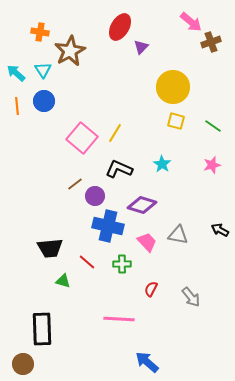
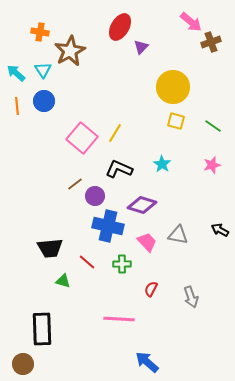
gray arrow: rotated 20 degrees clockwise
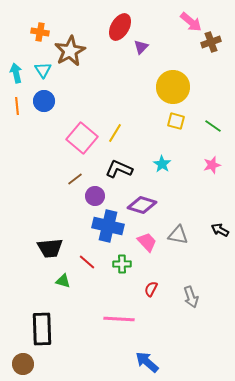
cyan arrow: rotated 36 degrees clockwise
brown line: moved 5 px up
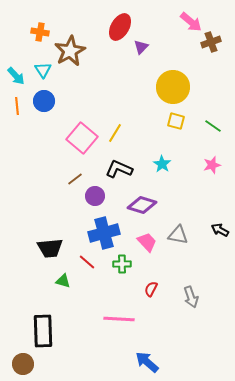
cyan arrow: moved 3 px down; rotated 150 degrees clockwise
blue cross: moved 4 px left, 7 px down; rotated 28 degrees counterclockwise
black rectangle: moved 1 px right, 2 px down
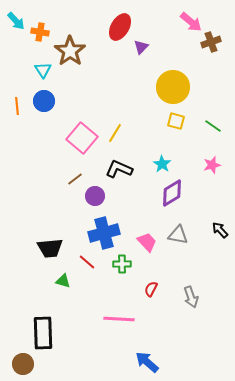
brown star: rotated 8 degrees counterclockwise
cyan arrow: moved 55 px up
purple diamond: moved 30 px right, 12 px up; rotated 48 degrees counterclockwise
black arrow: rotated 18 degrees clockwise
black rectangle: moved 2 px down
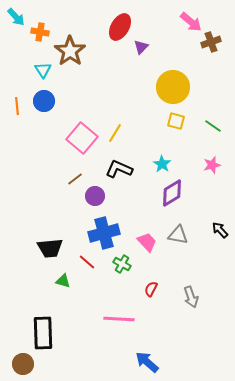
cyan arrow: moved 4 px up
green cross: rotated 30 degrees clockwise
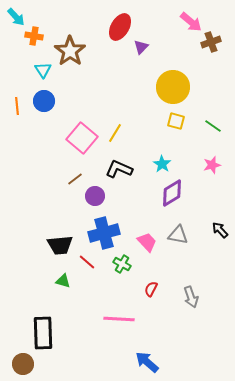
orange cross: moved 6 px left, 4 px down
black trapezoid: moved 10 px right, 3 px up
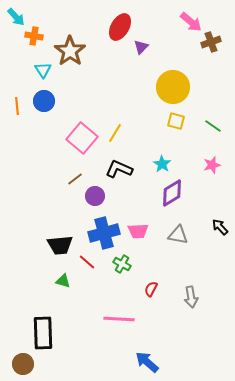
black arrow: moved 3 px up
pink trapezoid: moved 9 px left, 11 px up; rotated 130 degrees clockwise
gray arrow: rotated 10 degrees clockwise
